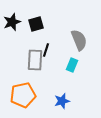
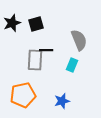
black star: moved 1 px down
black line: rotated 72 degrees clockwise
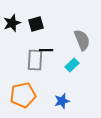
gray semicircle: moved 3 px right
cyan rectangle: rotated 24 degrees clockwise
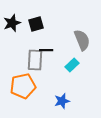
orange pentagon: moved 9 px up
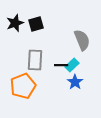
black star: moved 3 px right
black line: moved 15 px right, 15 px down
orange pentagon: rotated 10 degrees counterclockwise
blue star: moved 13 px right, 19 px up; rotated 21 degrees counterclockwise
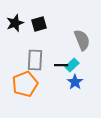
black square: moved 3 px right
orange pentagon: moved 2 px right, 2 px up
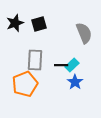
gray semicircle: moved 2 px right, 7 px up
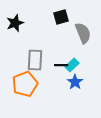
black square: moved 22 px right, 7 px up
gray semicircle: moved 1 px left
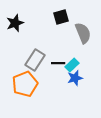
gray rectangle: rotated 30 degrees clockwise
black line: moved 3 px left, 2 px up
blue star: moved 4 px up; rotated 21 degrees clockwise
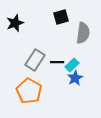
gray semicircle: rotated 30 degrees clockwise
black line: moved 1 px left, 1 px up
blue star: rotated 14 degrees counterclockwise
orange pentagon: moved 4 px right, 7 px down; rotated 20 degrees counterclockwise
